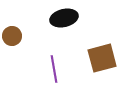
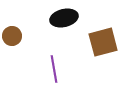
brown square: moved 1 px right, 16 px up
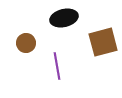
brown circle: moved 14 px right, 7 px down
purple line: moved 3 px right, 3 px up
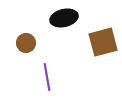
purple line: moved 10 px left, 11 px down
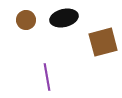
brown circle: moved 23 px up
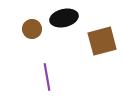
brown circle: moved 6 px right, 9 px down
brown square: moved 1 px left, 1 px up
